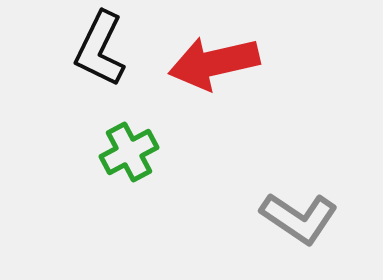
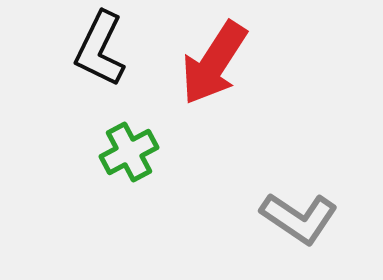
red arrow: rotated 44 degrees counterclockwise
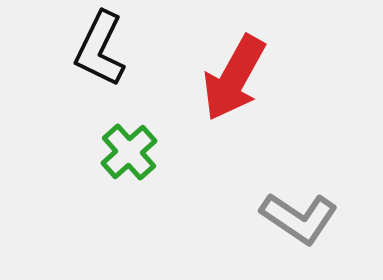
red arrow: moved 20 px right, 15 px down; rotated 4 degrees counterclockwise
green cross: rotated 14 degrees counterclockwise
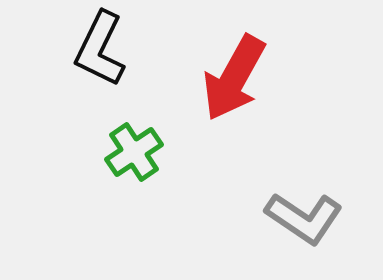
green cross: moved 5 px right; rotated 8 degrees clockwise
gray L-shape: moved 5 px right
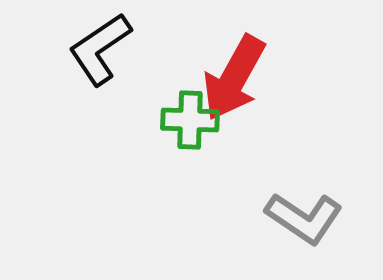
black L-shape: rotated 30 degrees clockwise
green cross: moved 56 px right, 32 px up; rotated 36 degrees clockwise
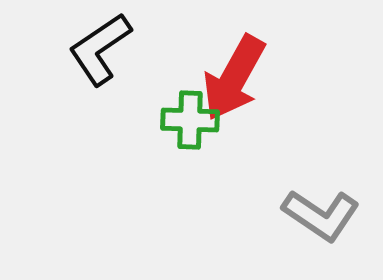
gray L-shape: moved 17 px right, 3 px up
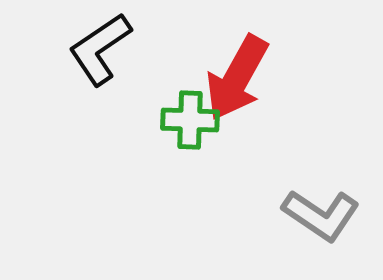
red arrow: moved 3 px right
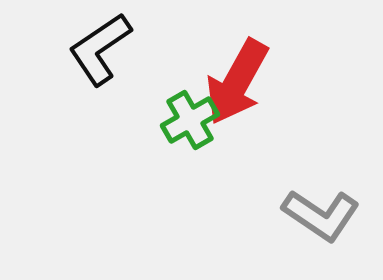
red arrow: moved 4 px down
green cross: rotated 32 degrees counterclockwise
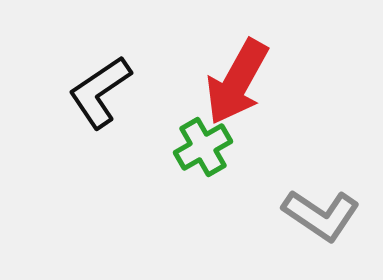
black L-shape: moved 43 px down
green cross: moved 13 px right, 27 px down
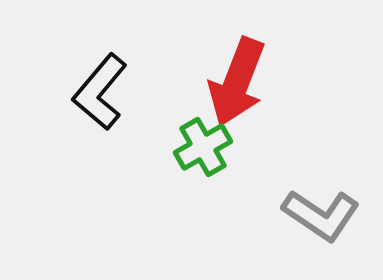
red arrow: rotated 8 degrees counterclockwise
black L-shape: rotated 16 degrees counterclockwise
